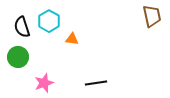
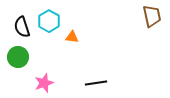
orange triangle: moved 2 px up
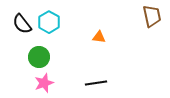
cyan hexagon: moved 1 px down
black semicircle: moved 3 px up; rotated 20 degrees counterclockwise
orange triangle: moved 27 px right
green circle: moved 21 px right
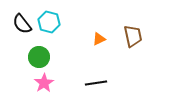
brown trapezoid: moved 19 px left, 20 px down
cyan hexagon: rotated 15 degrees counterclockwise
orange triangle: moved 2 px down; rotated 32 degrees counterclockwise
pink star: rotated 12 degrees counterclockwise
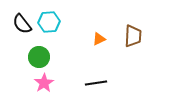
cyan hexagon: rotated 20 degrees counterclockwise
brown trapezoid: rotated 15 degrees clockwise
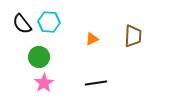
cyan hexagon: rotated 10 degrees clockwise
orange triangle: moved 7 px left
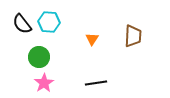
orange triangle: rotated 32 degrees counterclockwise
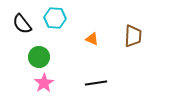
cyan hexagon: moved 6 px right, 4 px up
orange triangle: rotated 40 degrees counterclockwise
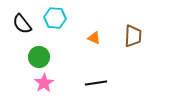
orange triangle: moved 2 px right, 1 px up
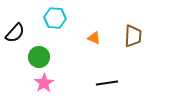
black semicircle: moved 7 px left, 9 px down; rotated 100 degrees counterclockwise
black line: moved 11 px right
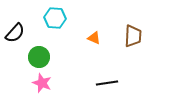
pink star: moved 2 px left; rotated 18 degrees counterclockwise
